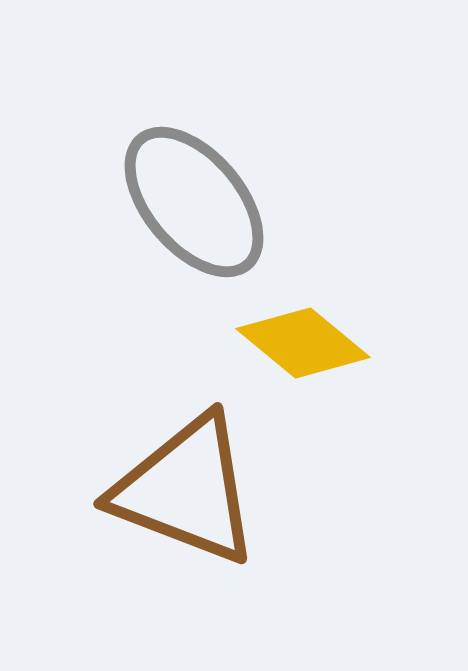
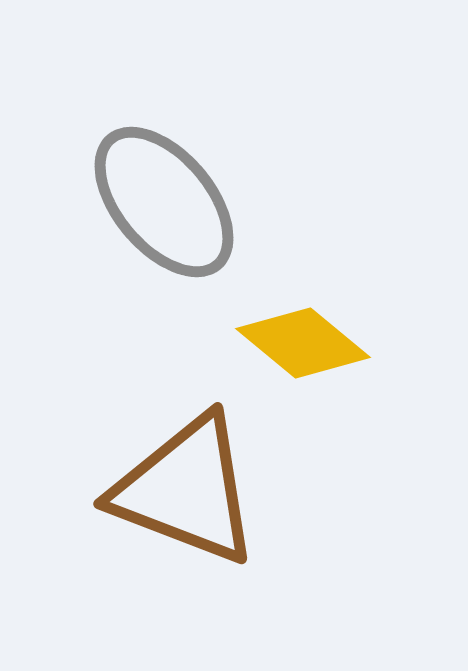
gray ellipse: moved 30 px left
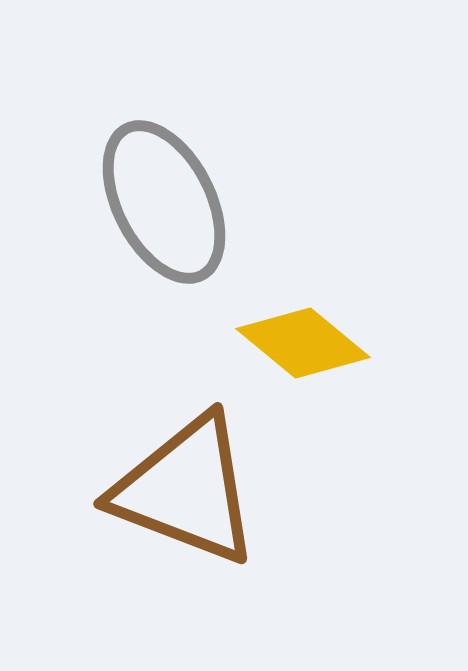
gray ellipse: rotated 13 degrees clockwise
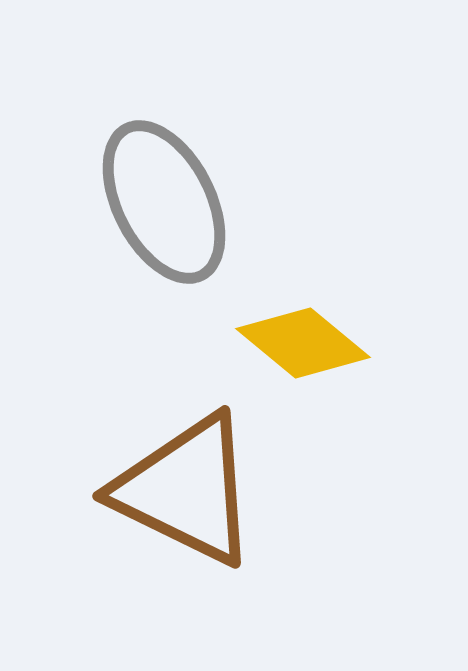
brown triangle: rotated 5 degrees clockwise
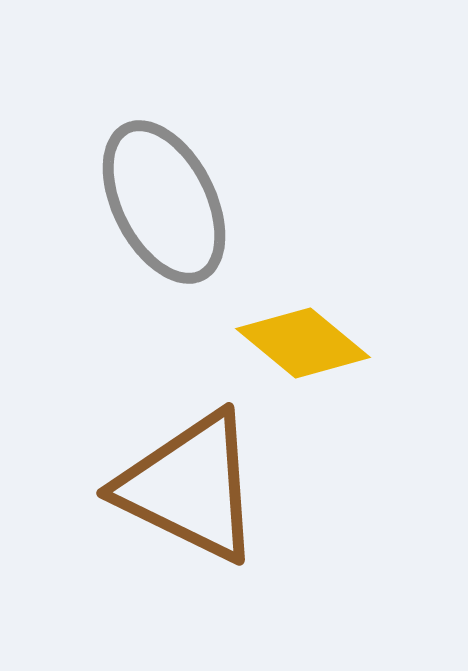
brown triangle: moved 4 px right, 3 px up
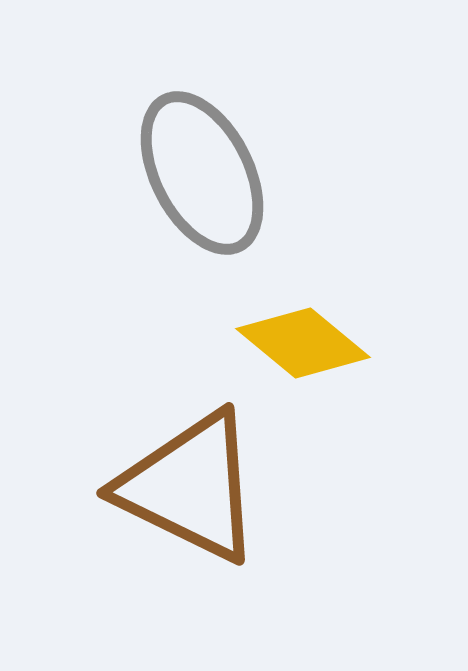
gray ellipse: moved 38 px right, 29 px up
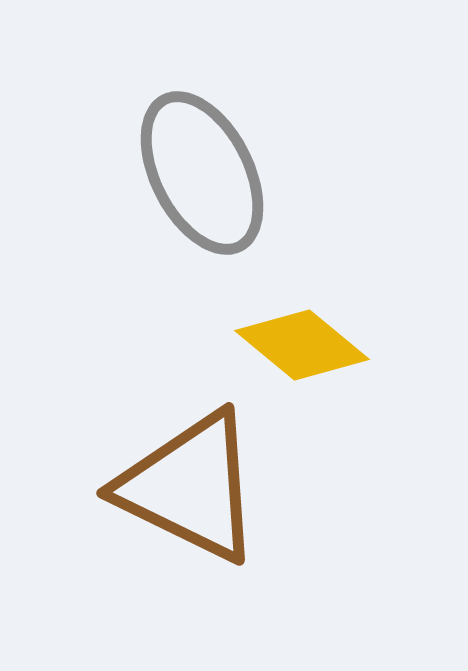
yellow diamond: moved 1 px left, 2 px down
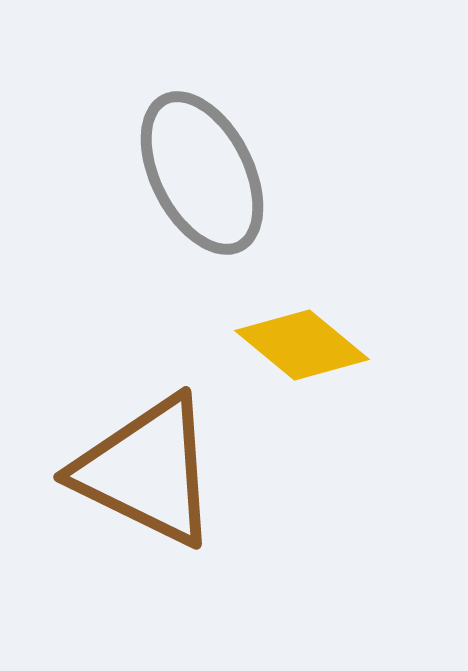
brown triangle: moved 43 px left, 16 px up
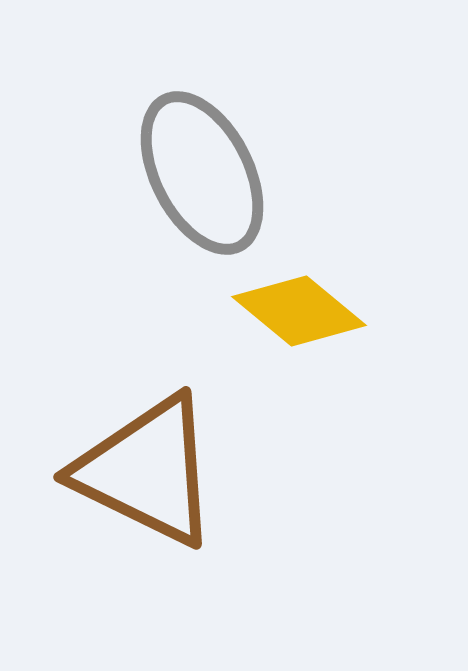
yellow diamond: moved 3 px left, 34 px up
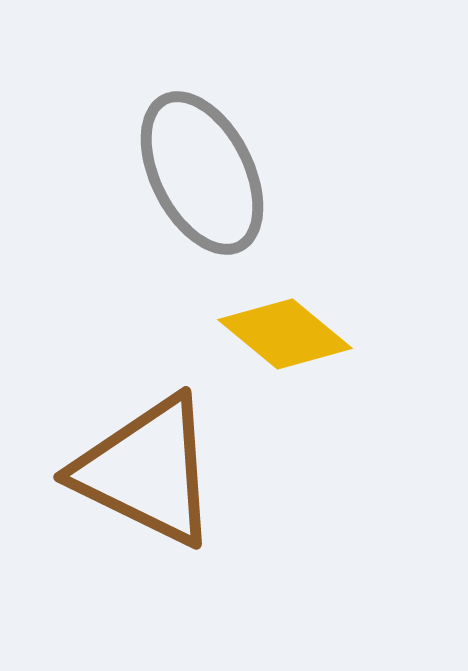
yellow diamond: moved 14 px left, 23 px down
